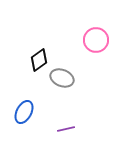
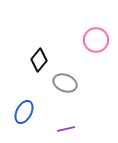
black diamond: rotated 15 degrees counterclockwise
gray ellipse: moved 3 px right, 5 px down
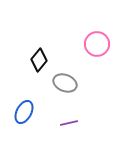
pink circle: moved 1 px right, 4 px down
purple line: moved 3 px right, 6 px up
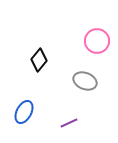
pink circle: moved 3 px up
gray ellipse: moved 20 px right, 2 px up
purple line: rotated 12 degrees counterclockwise
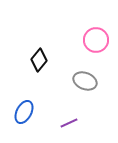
pink circle: moved 1 px left, 1 px up
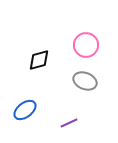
pink circle: moved 10 px left, 5 px down
black diamond: rotated 35 degrees clockwise
blue ellipse: moved 1 px right, 2 px up; rotated 25 degrees clockwise
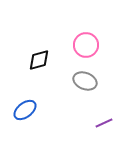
purple line: moved 35 px right
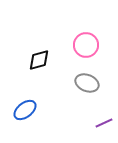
gray ellipse: moved 2 px right, 2 px down
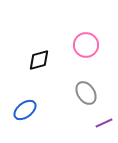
gray ellipse: moved 1 px left, 10 px down; rotated 35 degrees clockwise
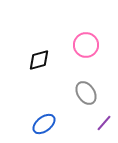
blue ellipse: moved 19 px right, 14 px down
purple line: rotated 24 degrees counterclockwise
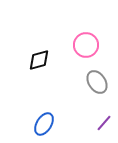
gray ellipse: moved 11 px right, 11 px up
blue ellipse: rotated 20 degrees counterclockwise
